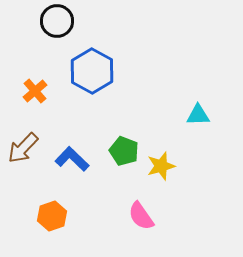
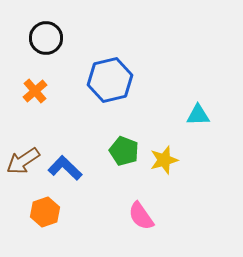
black circle: moved 11 px left, 17 px down
blue hexagon: moved 18 px right, 9 px down; rotated 18 degrees clockwise
brown arrow: moved 13 px down; rotated 12 degrees clockwise
blue L-shape: moved 7 px left, 9 px down
yellow star: moved 3 px right, 6 px up
orange hexagon: moved 7 px left, 4 px up
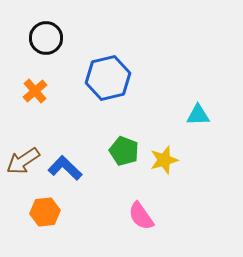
blue hexagon: moved 2 px left, 2 px up
orange hexagon: rotated 12 degrees clockwise
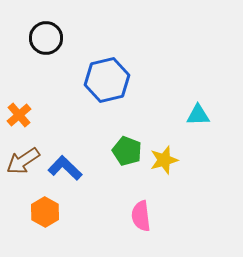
blue hexagon: moved 1 px left, 2 px down
orange cross: moved 16 px left, 24 px down
green pentagon: moved 3 px right
orange hexagon: rotated 24 degrees counterclockwise
pink semicircle: rotated 28 degrees clockwise
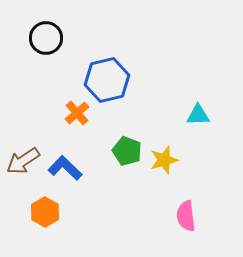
orange cross: moved 58 px right, 2 px up
pink semicircle: moved 45 px right
